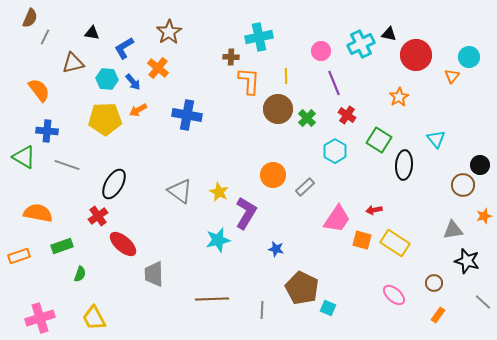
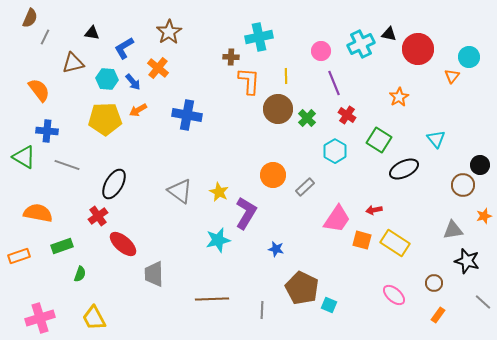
red circle at (416, 55): moved 2 px right, 6 px up
black ellipse at (404, 165): moved 4 px down; rotated 60 degrees clockwise
cyan square at (328, 308): moved 1 px right, 3 px up
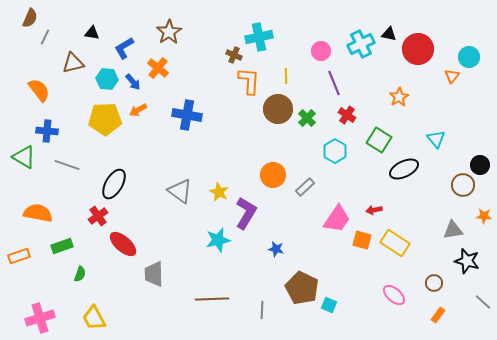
brown cross at (231, 57): moved 3 px right, 2 px up; rotated 21 degrees clockwise
orange star at (484, 216): rotated 21 degrees clockwise
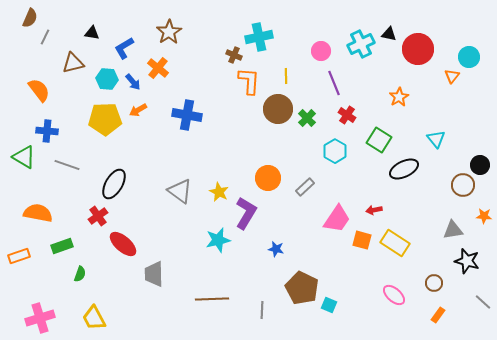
orange circle at (273, 175): moved 5 px left, 3 px down
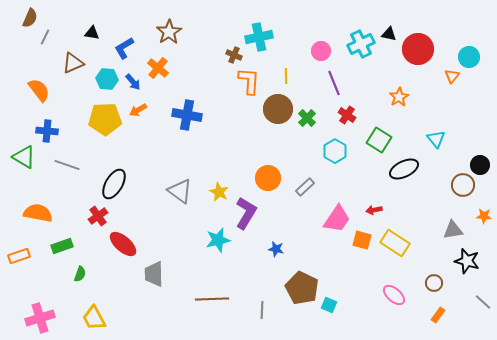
brown triangle at (73, 63): rotated 10 degrees counterclockwise
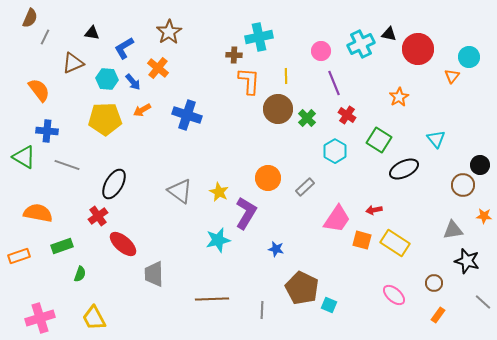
brown cross at (234, 55): rotated 21 degrees counterclockwise
orange arrow at (138, 110): moved 4 px right
blue cross at (187, 115): rotated 8 degrees clockwise
